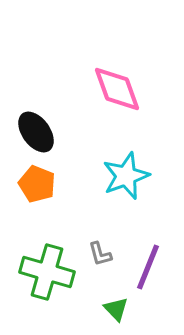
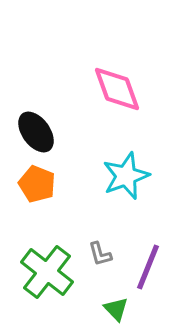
green cross: rotated 22 degrees clockwise
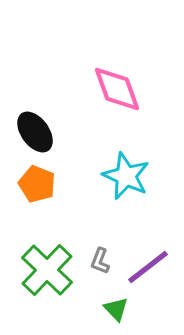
black ellipse: moved 1 px left
cyan star: rotated 27 degrees counterclockwise
gray L-shape: moved 7 px down; rotated 36 degrees clockwise
purple line: rotated 30 degrees clockwise
green cross: moved 2 px up; rotated 6 degrees clockwise
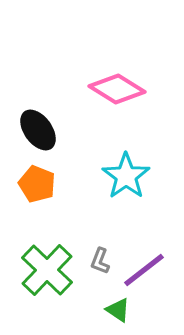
pink diamond: rotated 38 degrees counterclockwise
black ellipse: moved 3 px right, 2 px up
cyan star: rotated 12 degrees clockwise
purple line: moved 4 px left, 3 px down
green triangle: moved 2 px right, 1 px down; rotated 12 degrees counterclockwise
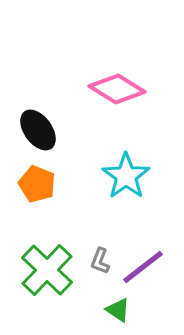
purple line: moved 1 px left, 3 px up
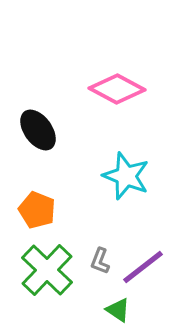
pink diamond: rotated 4 degrees counterclockwise
cyan star: rotated 15 degrees counterclockwise
orange pentagon: moved 26 px down
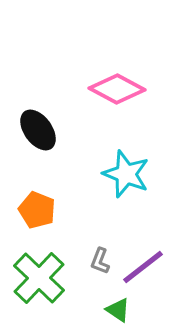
cyan star: moved 2 px up
green cross: moved 8 px left, 8 px down
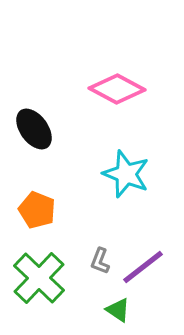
black ellipse: moved 4 px left, 1 px up
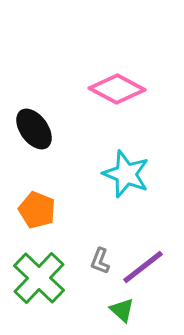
green triangle: moved 4 px right; rotated 8 degrees clockwise
